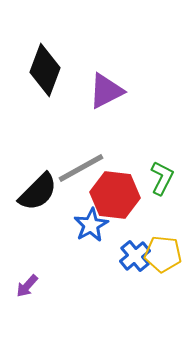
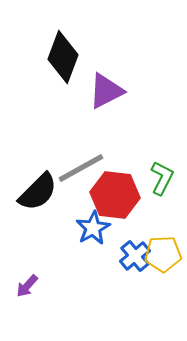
black diamond: moved 18 px right, 13 px up
blue star: moved 2 px right, 3 px down
yellow pentagon: rotated 9 degrees counterclockwise
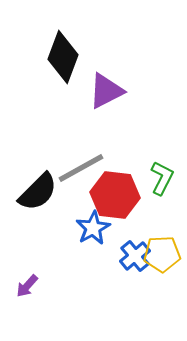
yellow pentagon: moved 1 px left
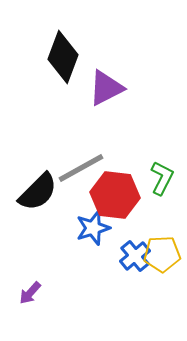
purple triangle: moved 3 px up
blue star: rotated 12 degrees clockwise
purple arrow: moved 3 px right, 7 px down
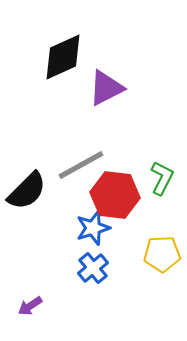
black diamond: rotated 45 degrees clockwise
gray line: moved 3 px up
black semicircle: moved 11 px left, 1 px up
blue cross: moved 42 px left, 12 px down
purple arrow: moved 13 px down; rotated 15 degrees clockwise
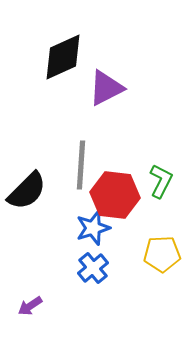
gray line: rotated 57 degrees counterclockwise
green L-shape: moved 1 px left, 3 px down
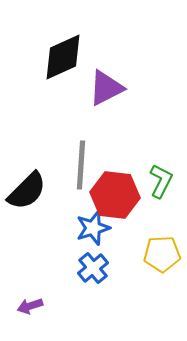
purple arrow: rotated 15 degrees clockwise
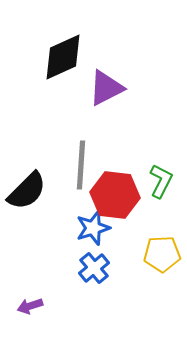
blue cross: moved 1 px right
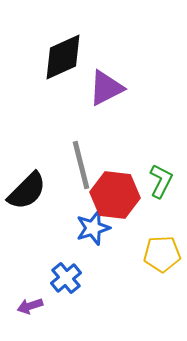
gray line: rotated 18 degrees counterclockwise
blue cross: moved 28 px left, 10 px down
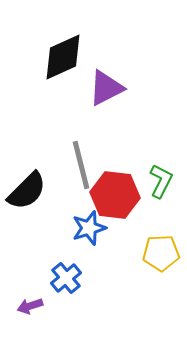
blue star: moved 4 px left
yellow pentagon: moved 1 px left, 1 px up
